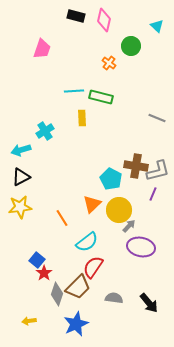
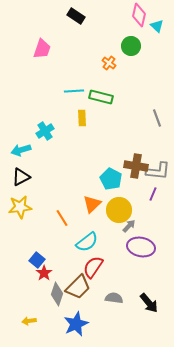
black rectangle: rotated 18 degrees clockwise
pink diamond: moved 35 px right, 5 px up
gray line: rotated 48 degrees clockwise
gray L-shape: rotated 20 degrees clockwise
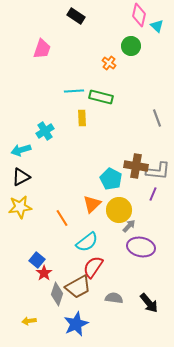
brown trapezoid: rotated 16 degrees clockwise
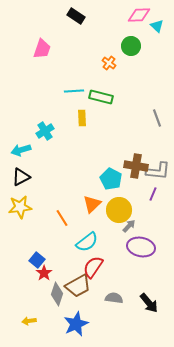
pink diamond: rotated 75 degrees clockwise
brown trapezoid: moved 1 px up
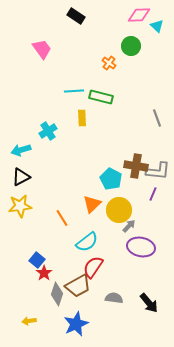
pink trapezoid: rotated 55 degrees counterclockwise
cyan cross: moved 3 px right
yellow star: moved 1 px up
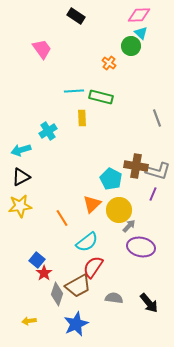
cyan triangle: moved 16 px left, 7 px down
gray L-shape: rotated 10 degrees clockwise
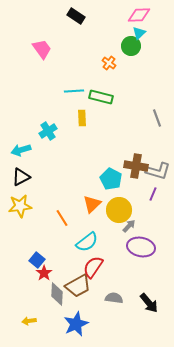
cyan triangle: moved 2 px left; rotated 32 degrees clockwise
gray diamond: rotated 15 degrees counterclockwise
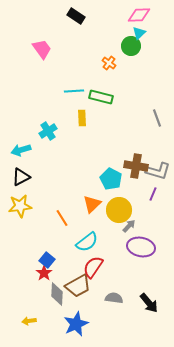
blue square: moved 10 px right
